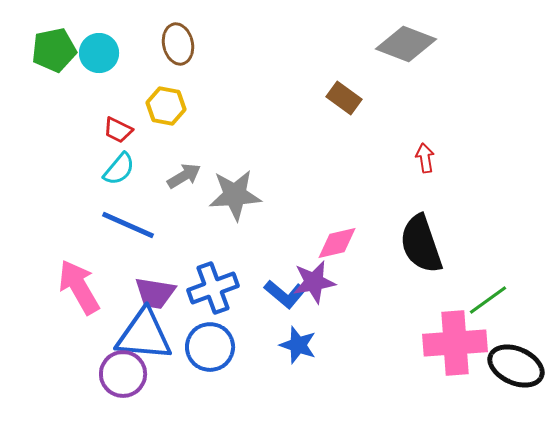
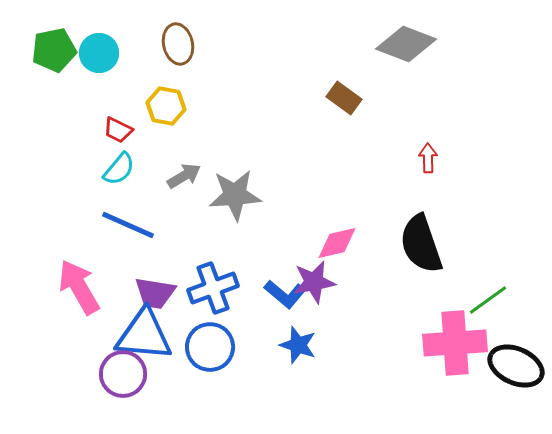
red arrow: moved 3 px right; rotated 8 degrees clockwise
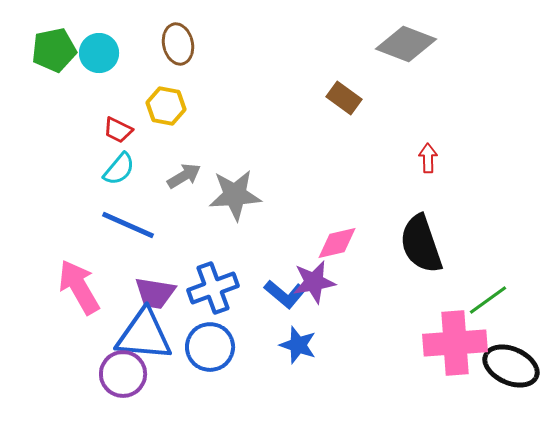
black ellipse: moved 5 px left
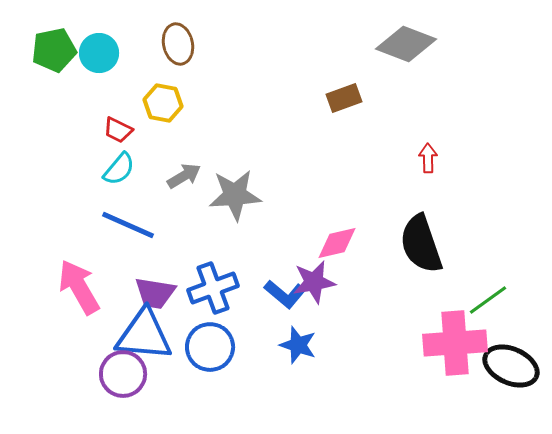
brown rectangle: rotated 56 degrees counterclockwise
yellow hexagon: moved 3 px left, 3 px up
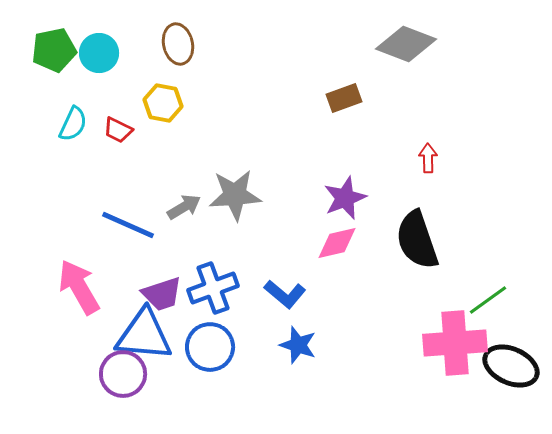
cyan semicircle: moved 46 px left, 45 px up; rotated 15 degrees counterclockwise
gray arrow: moved 31 px down
black semicircle: moved 4 px left, 4 px up
purple star: moved 31 px right, 84 px up; rotated 12 degrees counterclockwise
purple trapezoid: moved 7 px right, 1 px down; rotated 27 degrees counterclockwise
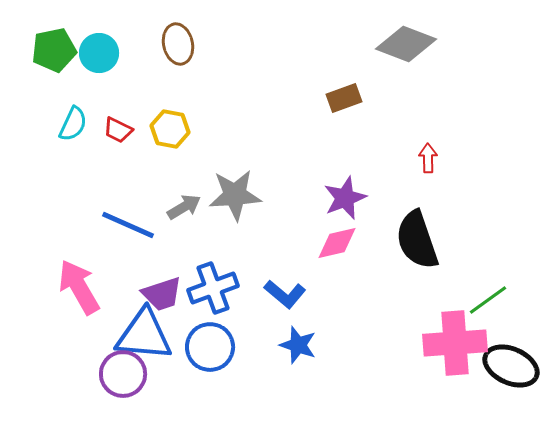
yellow hexagon: moved 7 px right, 26 px down
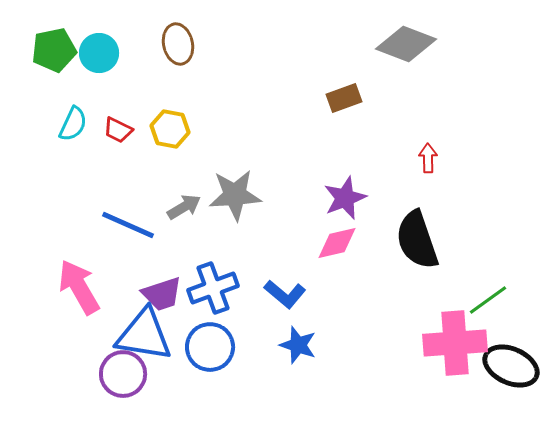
blue triangle: rotated 4 degrees clockwise
